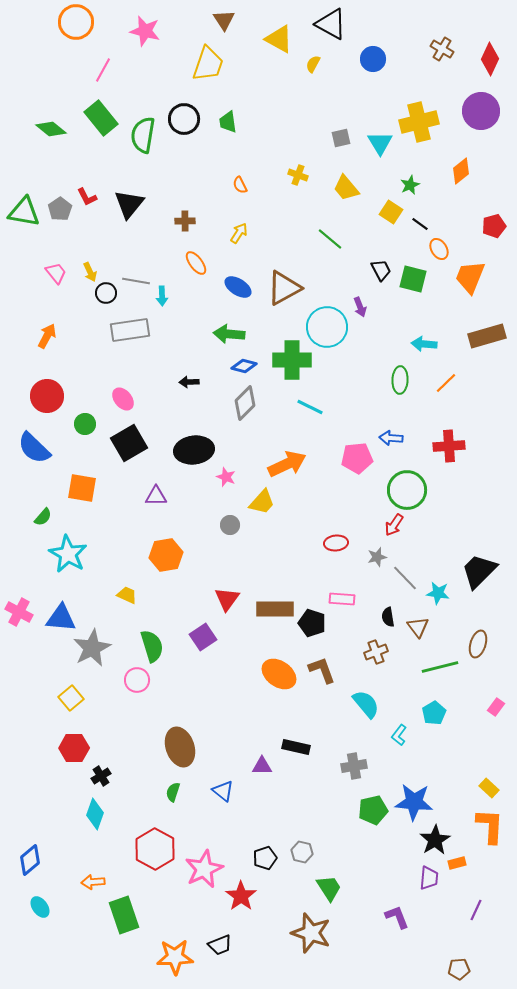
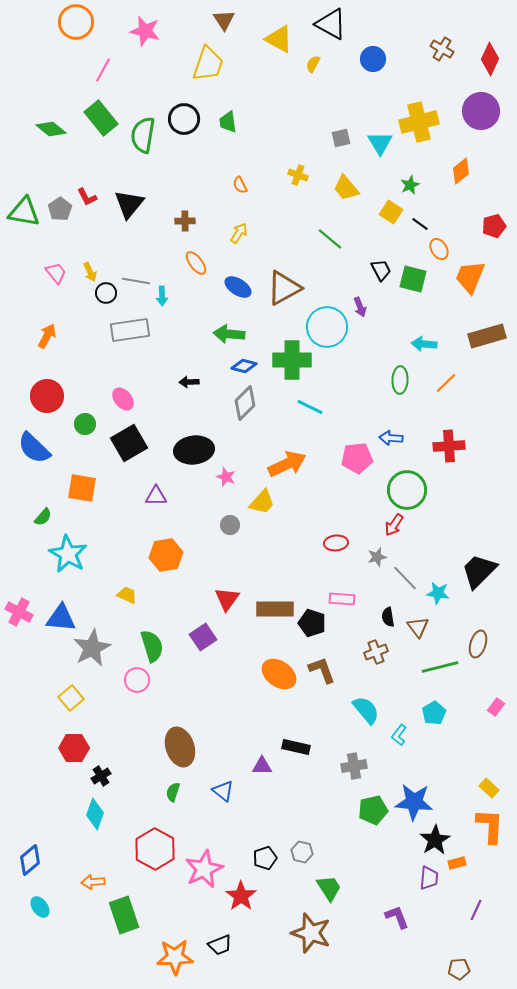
cyan semicircle at (366, 704): moved 6 px down
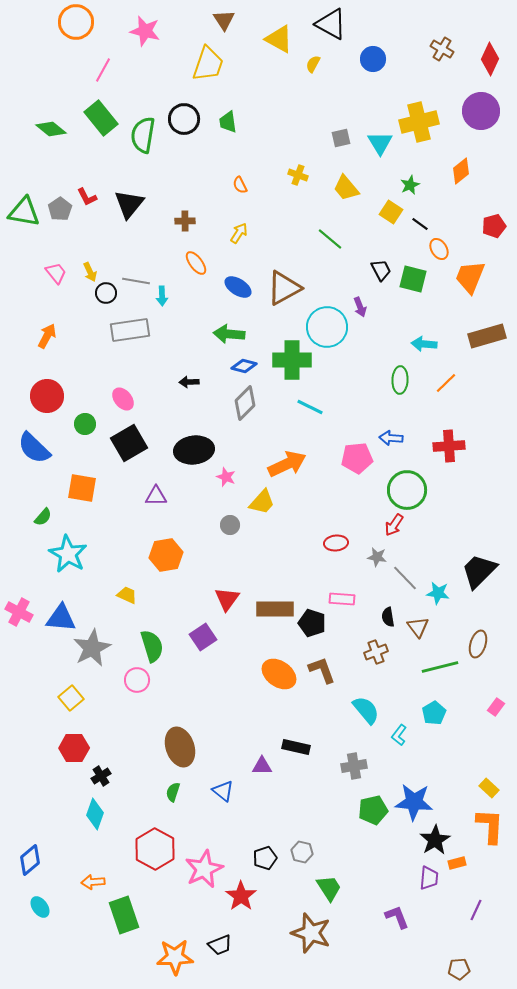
gray star at (377, 557): rotated 24 degrees clockwise
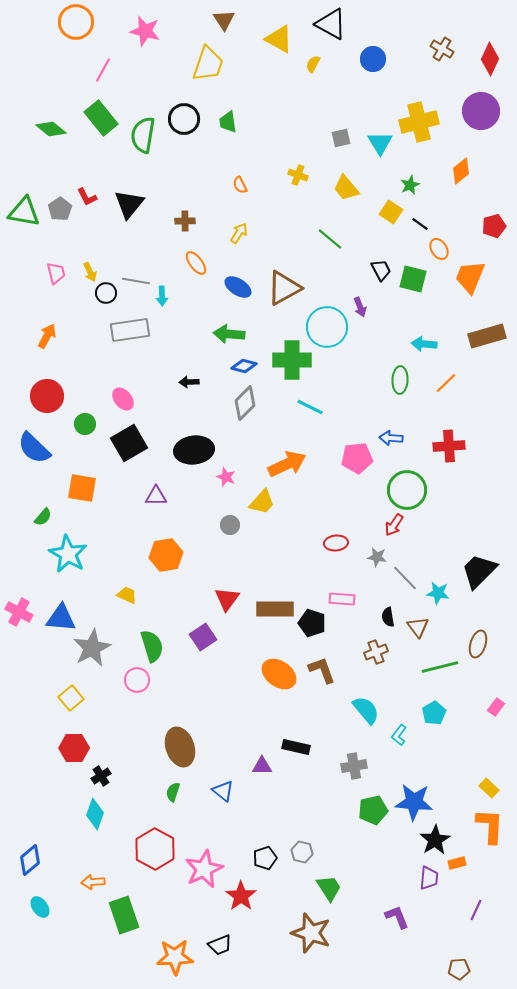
pink trapezoid at (56, 273): rotated 25 degrees clockwise
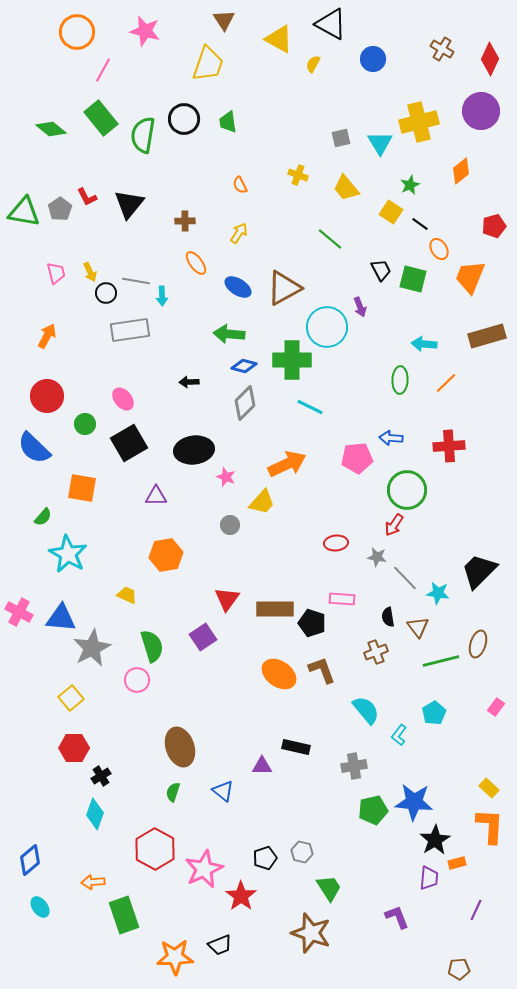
orange circle at (76, 22): moved 1 px right, 10 px down
green line at (440, 667): moved 1 px right, 6 px up
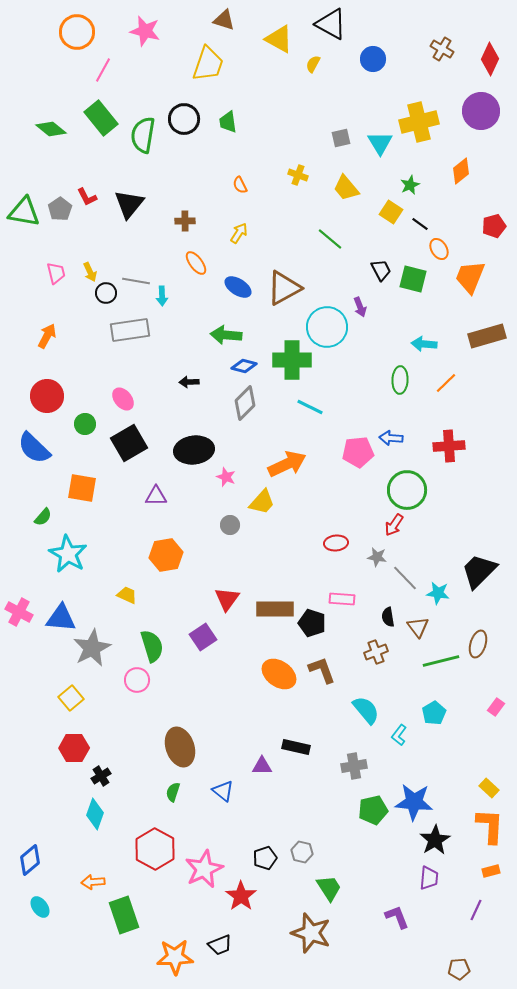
brown triangle at (224, 20): rotated 40 degrees counterclockwise
green arrow at (229, 334): moved 3 px left, 1 px down
pink pentagon at (357, 458): moved 1 px right, 6 px up
orange rectangle at (457, 863): moved 34 px right, 8 px down
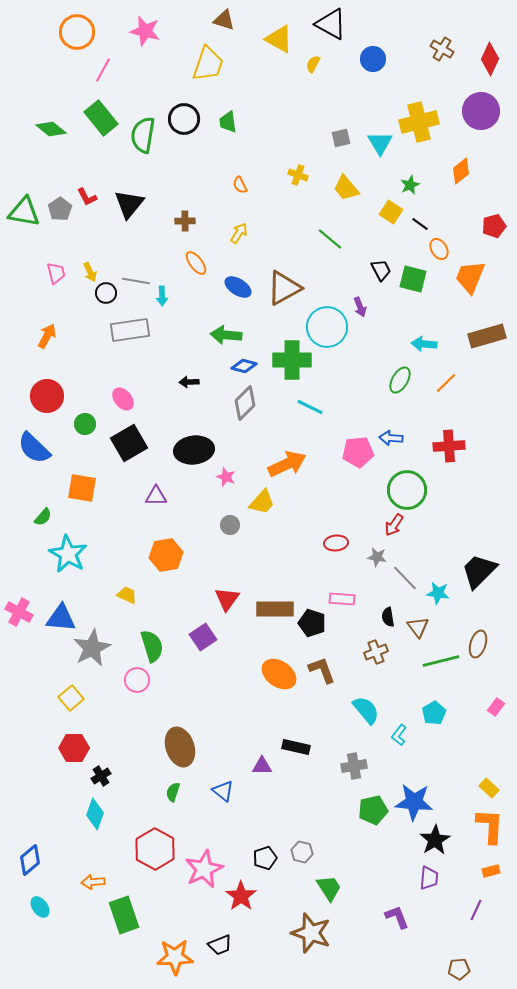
green ellipse at (400, 380): rotated 28 degrees clockwise
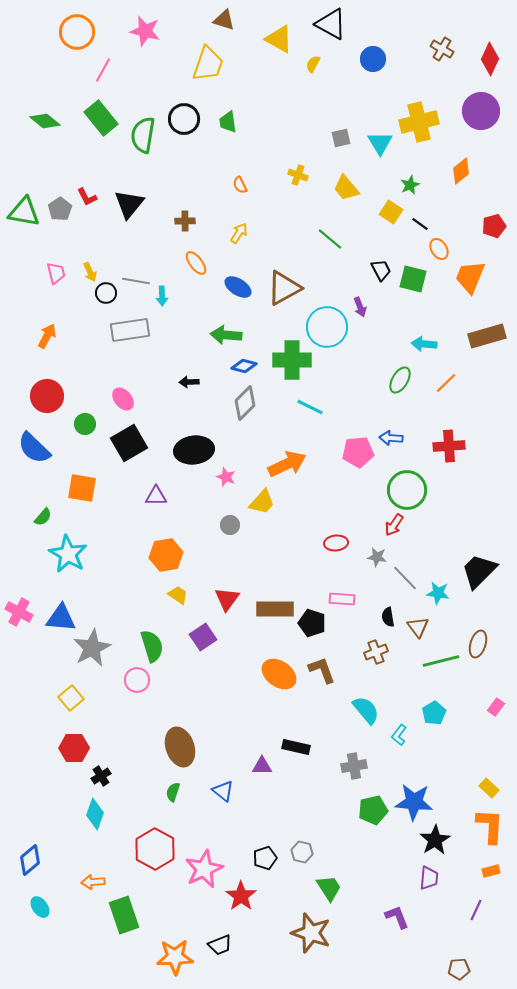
green diamond at (51, 129): moved 6 px left, 8 px up
yellow trapezoid at (127, 595): moved 51 px right; rotated 10 degrees clockwise
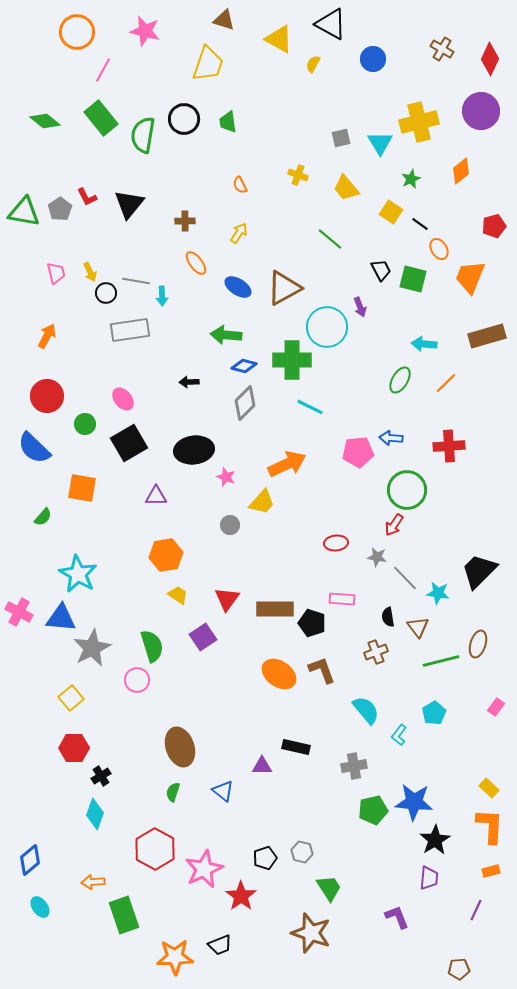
green star at (410, 185): moved 1 px right, 6 px up
cyan star at (68, 554): moved 10 px right, 20 px down
